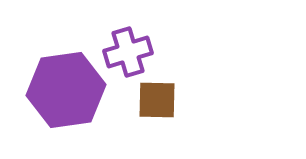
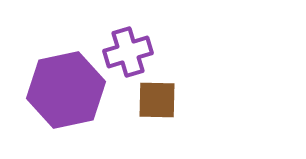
purple hexagon: rotated 4 degrees counterclockwise
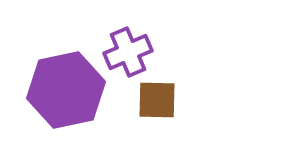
purple cross: rotated 6 degrees counterclockwise
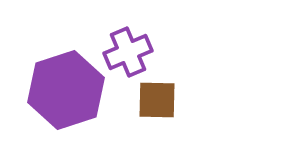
purple hexagon: rotated 6 degrees counterclockwise
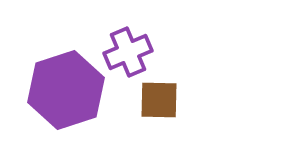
brown square: moved 2 px right
